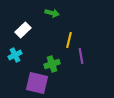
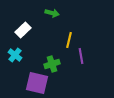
cyan cross: rotated 24 degrees counterclockwise
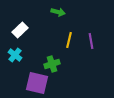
green arrow: moved 6 px right, 1 px up
white rectangle: moved 3 px left
purple line: moved 10 px right, 15 px up
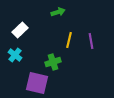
green arrow: rotated 32 degrees counterclockwise
green cross: moved 1 px right, 2 px up
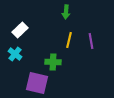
green arrow: moved 8 px right; rotated 112 degrees clockwise
cyan cross: moved 1 px up
green cross: rotated 21 degrees clockwise
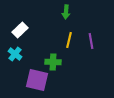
purple square: moved 3 px up
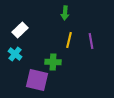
green arrow: moved 1 px left, 1 px down
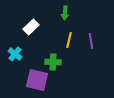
white rectangle: moved 11 px right, 3 px up
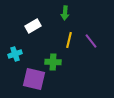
white rectangle: moved 2 px right, 1 px up; rotated 14 degrees clockwise
purple line: rotated 28 degrees counterclockwise
cyan cross: rotated 32 degrees clockwise
purple square: moved 3 px left, 1 px up
